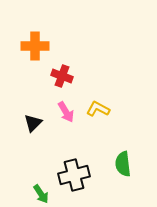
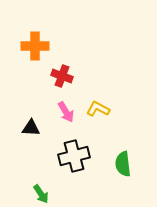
black triangle: moved 2 px left, 5 px down; rotated 48 degrees clockwise
black cross: moved 19 px up
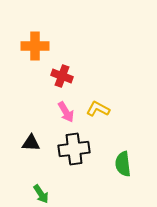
black triangle: moved 15 px down
black cross: moved 7 px up; rotated 8 degrees clockwise
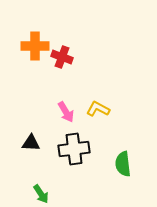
red cross: moved 19 px up
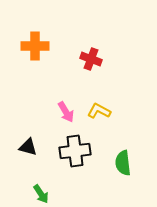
red cross: moved 29 px right, 2 px down
yellow L-shape: moved 1 px right, 2 px down
black triangle: moved 3 px left, 4 px down; rotated 12 degrees clockwise
black cross: moved 1 px right, 2 px down
green semicircle: moved 1 px up
